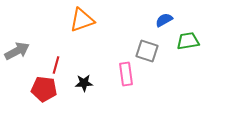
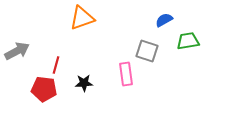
orange triangle: moved 2 px up
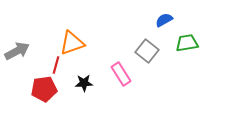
orange triangle: moved 10 px left, 25 px down
green trapezoid: moved 1 px left, 2 px down
gray square: rotated 20 degrees clockwise
pink rectangle: moved 5 px left; rotated 25 degrees counterclockwise
red pentagon: rotated 15 degrees counterclockwise
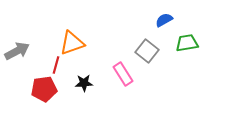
pink rectangle: moved 2 px right
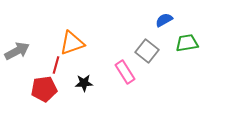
pink rectangle: moved 2 px right, 2 px up
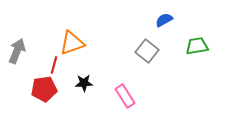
green trapezoid: moved 10 px right, 3 px down
gray arrow: rotated 40 degrees counterclockwise
red line: moved 2 px left
pink rectangle: moved 24 px down
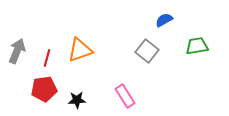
orange triangle: moved 8 px right, 7 px down
red line: moved 7 px left, 7 px up
black star: moved 7 px left, 17 px down
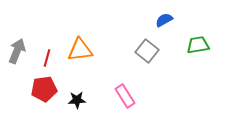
green trapezoid: moved 1 px right, 1 px up
orange triangle: rotated 12 degrees clockwise
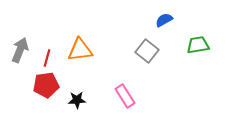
gray arrow: moved 3 px right, 1 px up
red pentagon: moved 2 px right, 4 px up
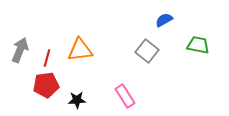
green trapezoid: rotated 20 degrees clockwise
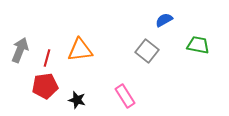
red pentagon: moved 1 px left, 1 px down
black star: rotated 18 degrees clockwise
